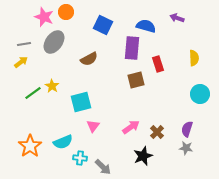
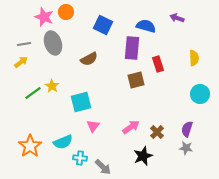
gray ellipse: moved 1 px left, 1 px down; rotated 55 degrees counterclockwise
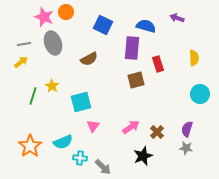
green line: moved 3 px down; rotated 36 degrees counterclockwise
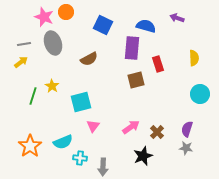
gray arrow: rotated 48 degrees clockwise
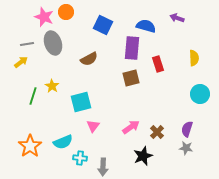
gray line: moved 3 px right
brown square: moved 5 px left, 2 px up
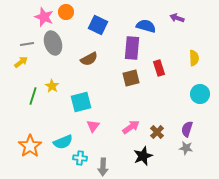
blue square: moved 5 px left
red rectangle: moved 1 px right, 4 px down
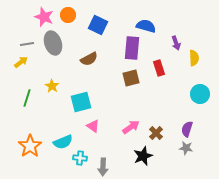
orange circle: moved 2 px right, 3 px down
purple arrow: moved 1 px left, 25 px down; rotated 128 degrees counterclockwise
green line: moved 6 px left, 2 px down
pink triangle: rotated 32 degrees counterclockwise
brown cross: moved 1 px left, 1 px down
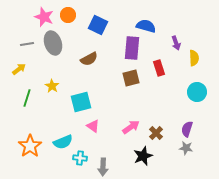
yellow arrow: moved 2 px left, 7 px down
cyan circle: moved 3 px left, 2 px up
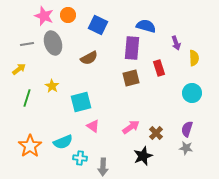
pink star: moved 1 px up
brown semicircle: moved 1 px up
cyan circle: moved 5 px left, 1 px down
